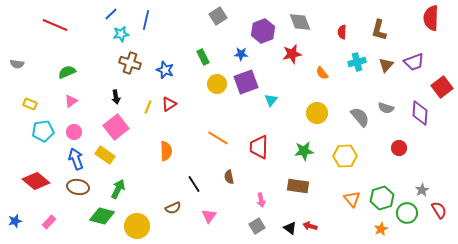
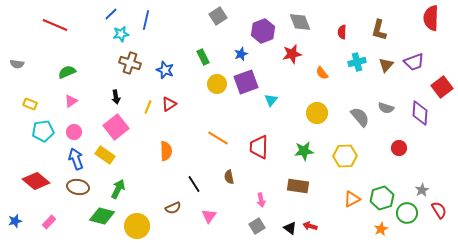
blue star at (241, 54): rotated 24 degrees counterclockwise
orange triangle at (352, 199): rotated 42 degrees clockwise
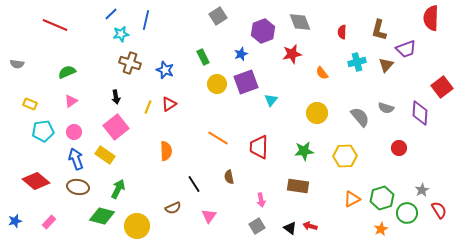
purple trapezoid at (414, 62): moved 8 px left, 13 px up
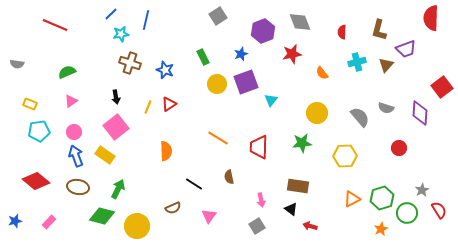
cyan pentagon at (43, 131): moved 4 px left
green star at (304, 151): moved 2 px left, 8 px up
blue arrow at (76, 159): moved 3 px up
black line at (194, 184): rotated 24 degrees counterclockwise
black triangle at (290, 228): moved 1 px right, 19 px up
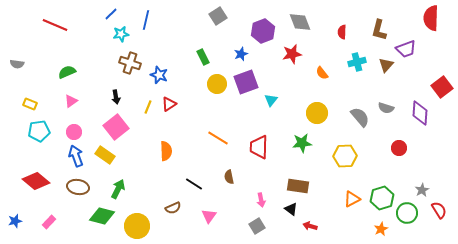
blue star at (165, 70): moved 6 px left, 5 px down
